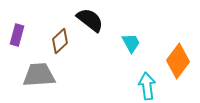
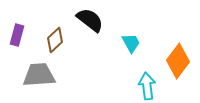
brown diamond: moved 5 px left, 1 px up
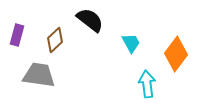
orange diamond: moved 2 px left, 7 px up
gray trapezoid: rotated 12 degrees clockwise
cyan arrow: moved 2 px up
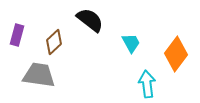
brown diamond: moved 1 px left, 2 px down
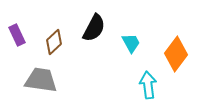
black semicircle: moved 4 px right, 8 px down; rotated 80 degrees clockwise
purple rectangle: rotated 40 degrees counterclockwise
gray trapezoid: moved 2 px right, 5 px down
cyan arrow: moved 1 px right, 1 px down
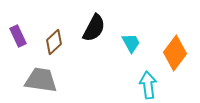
purple rectangle: moved 1 px right, 1 px down
orange diamond: moved 1 px left, 1 px up
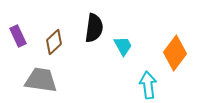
black semicircle: rotated 20 degrees counterclockwise
cyan trapezoid: moved 8 px left, 3 px down
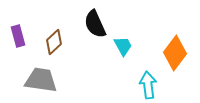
black semicircle: moved 1 px right, 4 px up; rotated 148 degrees clockwise
purple rectangle: rotated 10 degrees clockwise
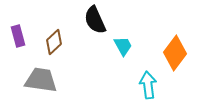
black semicircle: moved 4 px up
